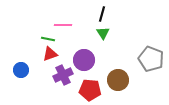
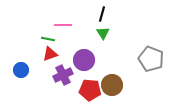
brown circle: moved 6 px left, 5 px down
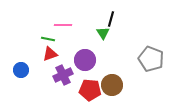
black line: moved 9 px right, 5 px down
purple circle: moved 1 px right
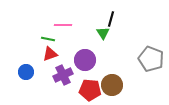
blue circle: moved 5 px right, 2 px down
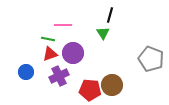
black line: moved 1 px left, 4 px up
purple circle: moved 12 px left, 7 px up
purple cross: moved 4 px left, 1 px down
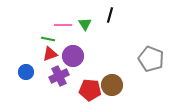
green triangle: moved 18 px left, 9 px up
purple circle: moved 3 px down
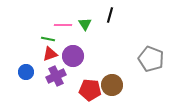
purple cross: moved 3 px left
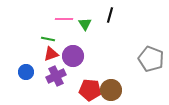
pink line: moved 1 px right, 6 px up
red triangle: moved 1 px right
brown circle: moved 1 px left, 5 px down
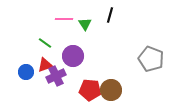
green line: moved 3 px left, 4 px down; rotated 24 degrees clockwise
red triangle: moved 6 px left, 11 px down
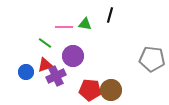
pink line: moved 8 px down
green triangle: rotated 48 degrees counterclockwise
gray pentagon: moved 1 px right; rotated 15 degrees counterclockwise
